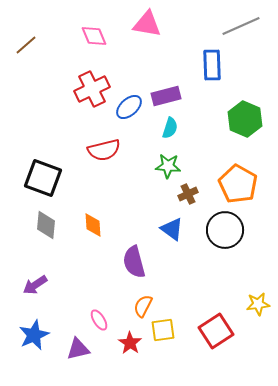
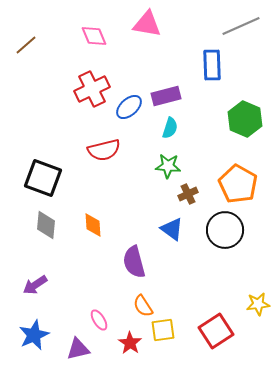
orange semicircle: rotated 60 degrees counterclockwise
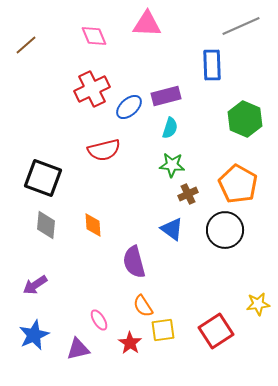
pink triangle: rotated 8 degrees counterclockwise
green star: moved 4 px right, 1 px up
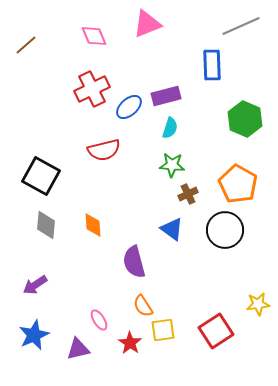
pink triangle: rotated 24 degrees counterclockwise
black square: moved 2 px left, 2 px up; rotated 9 degrees clockwise
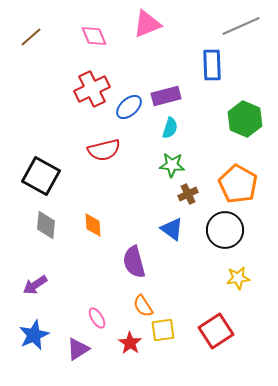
brown line: moved 5 px right, 8 px up
yellow star: moved 20 px left, 26 px up
pink ellipse: moved 2 px left, 2 px up
purple triangle: rotated 20 degrees counterclockwise
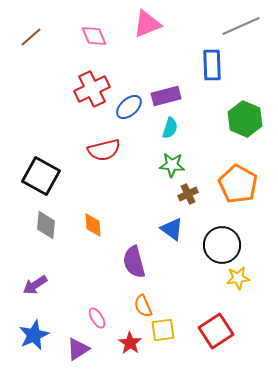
black circle: moved 3 px left, 15 px down
orange semicircle: rotated 10 degrees clockwise
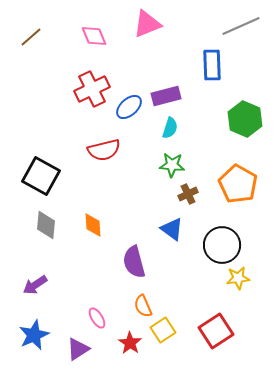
yellow square: rotated 25 degrees counterclockwise
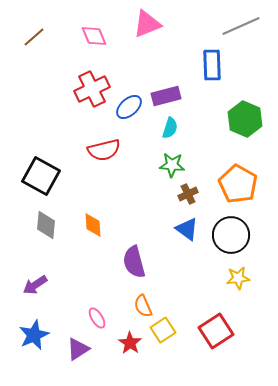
brown line: moved 3 px right
blue triangle: moved 15 px right
black circle: moved 9 px right, 10 px up
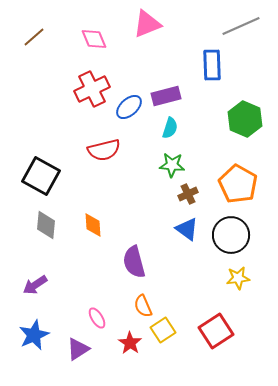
pink diamond: moved 3 px down
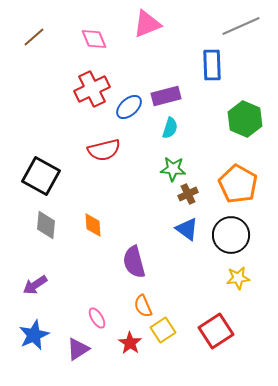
green star: moved 1 px right, 4 px down
